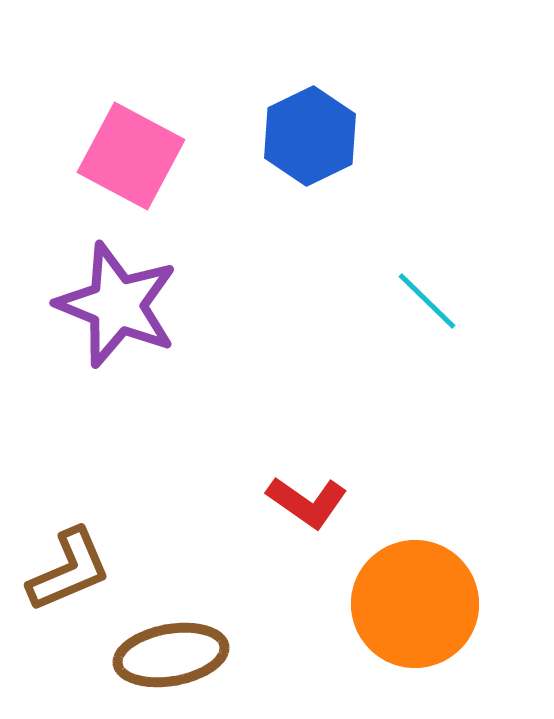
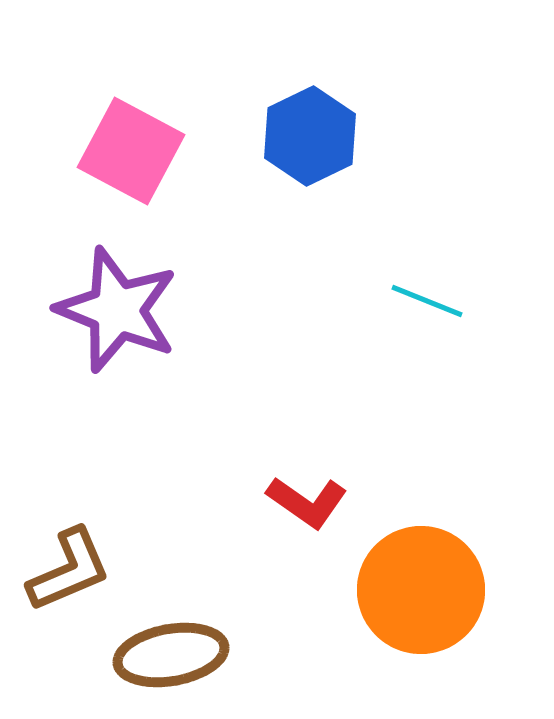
pink square: moved 5 px up
cyan line: rotated 22 degrees counterclockwise
purple star: moved 5 px down
orange circle: moved 6 px right, 14 px up
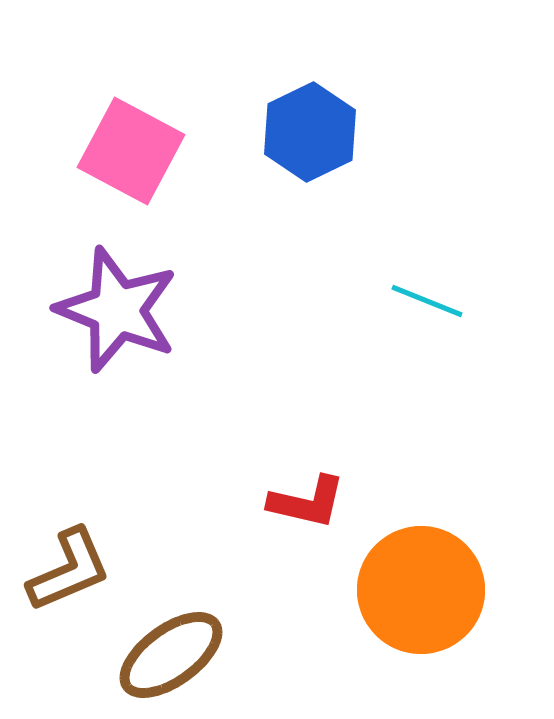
blue hexagon: moved 4 px up
red L-shape: rotated 22 degrees counterclockwise
brown ellipse: rotated 26 degrees counterclockwise
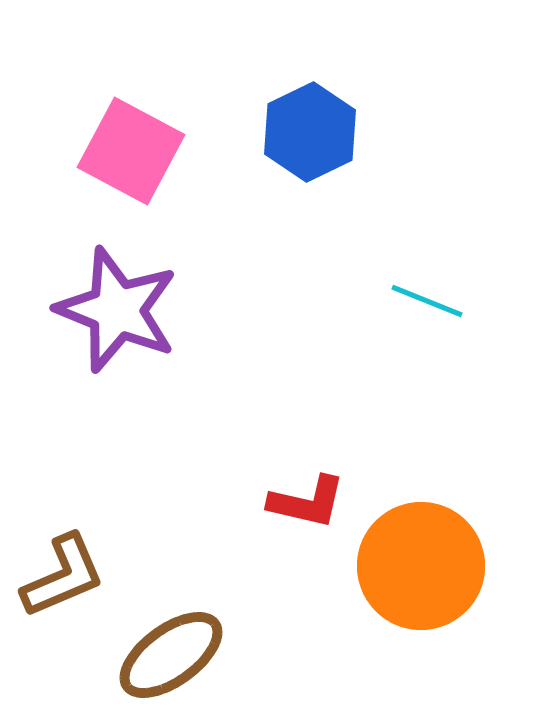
brown L-shape: moved 6 px left, 6 px down
orange circle: moved 24 px up
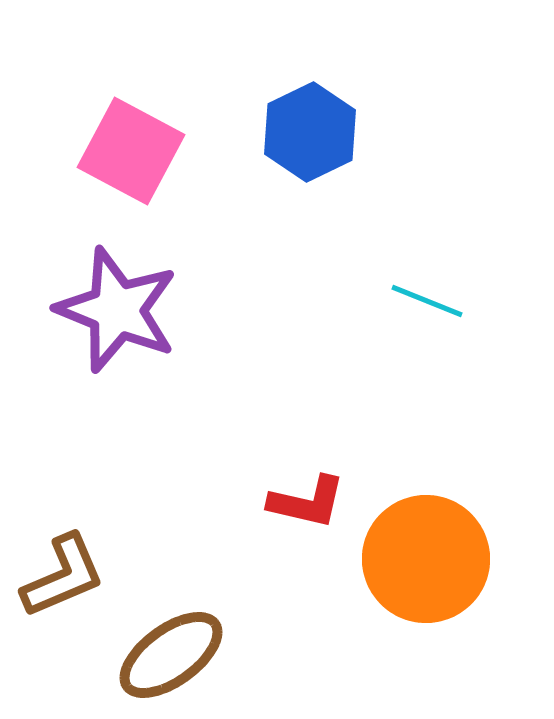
orange circle: moved 5 px right, 7 px up
